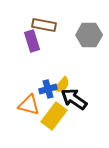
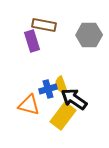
yellow semicircle: moved 1 px left; rotated 120 degrees clockwise
yellow rectangle: moved 9 px right
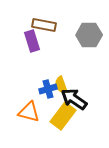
orange triangle: moved 7 px down
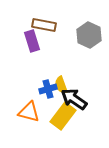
gray hexagon: rotated 25 degrees clockwise
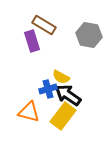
brown rectangle: rotated 20 degrees clockwise
gray hexagon: rotated 15 degrees counterclockwise
yellow semicircle: moved 8 px up; rotated 42 degrees counterclockwise
black arrow: moved 6 px left, 4 px up
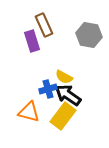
brown rectangle: rotated 35 degrees clockwise
yellow semicircle: moved 3 px right
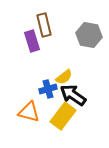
brown rectangle: rotated 10 degrees clockwise
yellow semicircle: rotated 66 degrees counterclockwise
black arrow: moved 5 px right
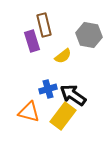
yellow semicircle: moved 1 px left, 21 px up
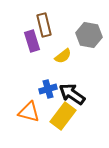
black arrow: moved 1 px left, 1 px up
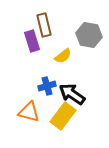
blue cross: moved 1 px left, 3 px up
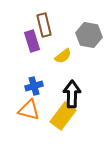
blue cross: moved 13 px left
black arrow: rotated 56 degrees clockwise
orange triangle: moved 2 px up
